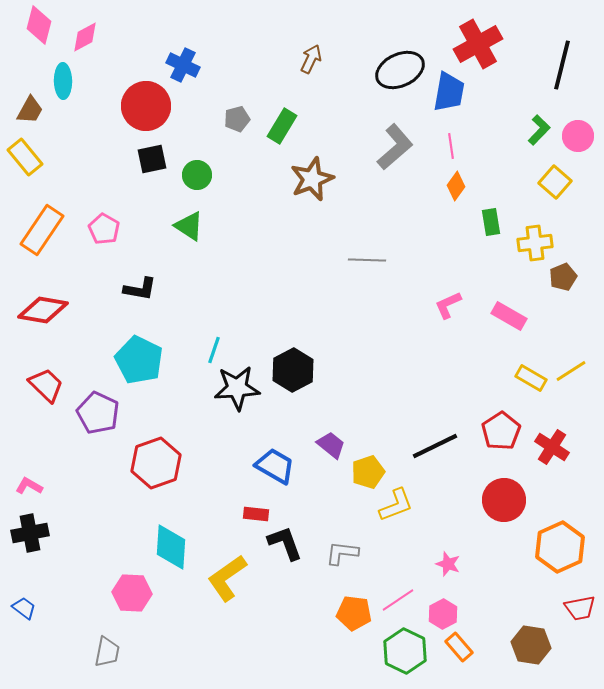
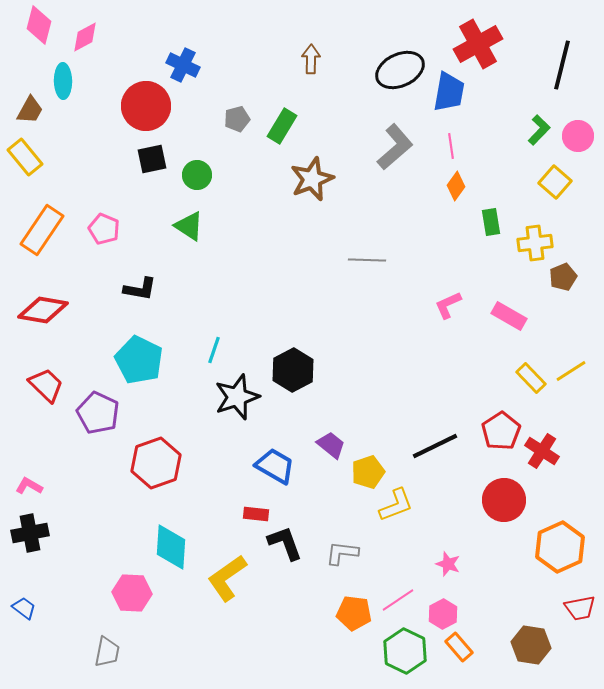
brown arrow at (311, 59): rotated 24 degrees counterclockwise
pink pentagon at (104, 229): rotated 8 degrees counterclockwise
yellow rectangle at (531, 378): rotated 16 degrees clockwise
black star at (237, 388): moved 9 px down; rotated 15 degrees counterclockwise
red cross at (552, 447): moved 10 px left, 4 px down
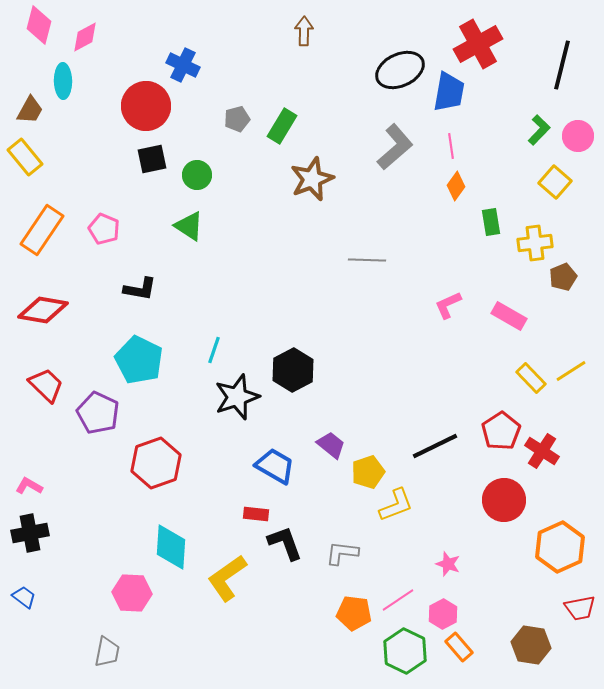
brown arrow at (311, 59): moved 7 px left, 28 px up
blue trapezoid at (24, 608): moved 11 px up
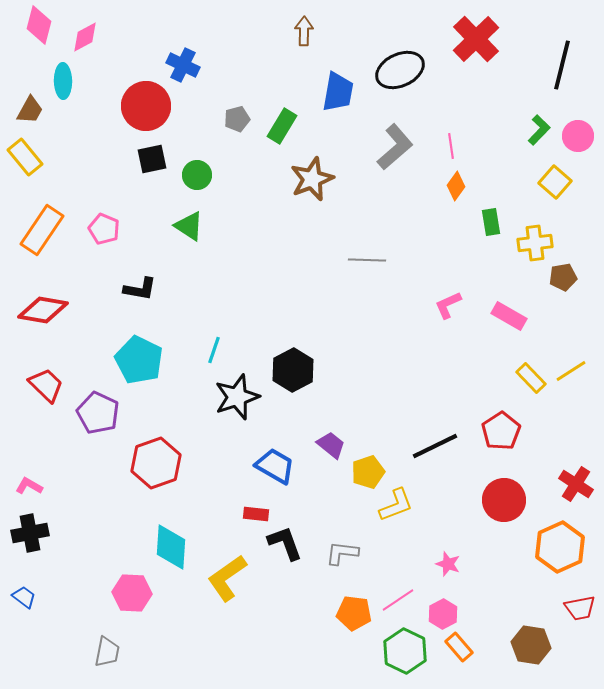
red cross at (478, 44): moved 2 px left, 5 px up; rotated 15 degrees counterclockwise
blue trapezoid at (449, 92): moved 111 px left
brown pentagon at (563, 277): rotated 12 degrees clockwise
red cross at (542, 451): moved 34 px right, 33 px down
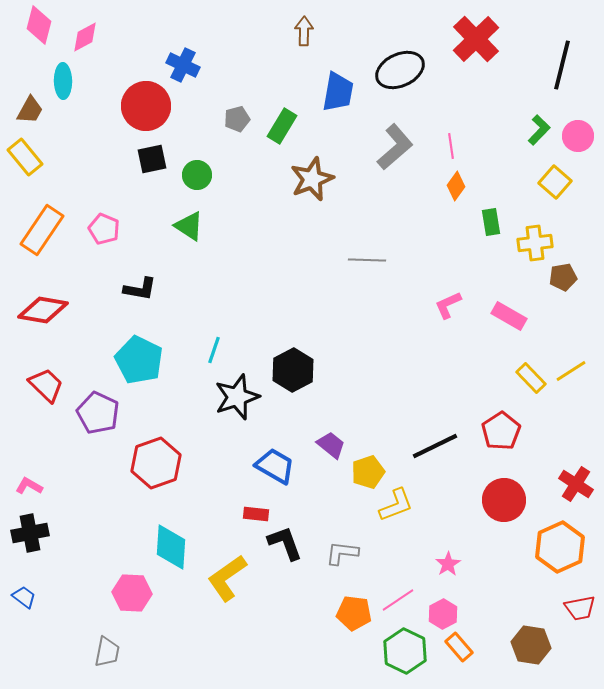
pink star at (448, 564): rotated 20 degrees clockwise
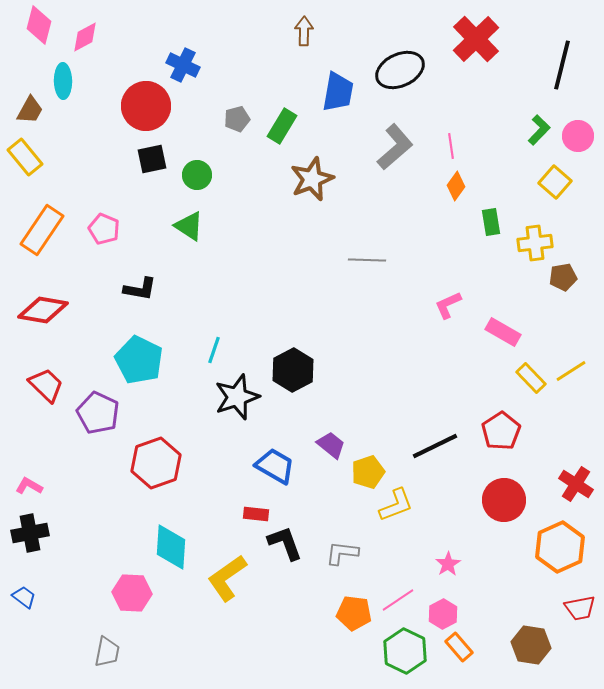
pink rectangle at (509, 316): moved 6 px left, 16 px down
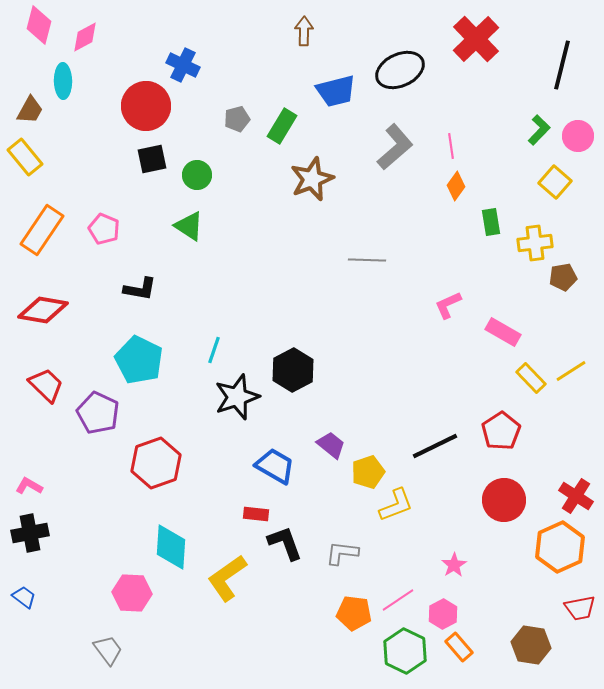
blue trapezoid at (338, 92): moved 2 px left, 1 px up; rotated 66 degrees clockwise
red cross at (576, 484): moved 12 px down
pink star at (448, 564): moved 6 px right, 1 px down
gray trapezoid at (107, 652): moved 1 px right, 2 px up; rotated 48 degrees counterclockwise
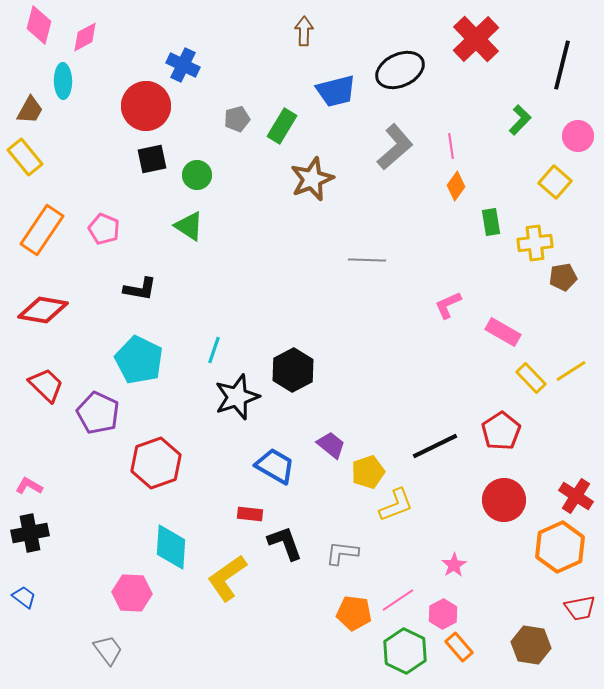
green L-shape at (539, 130): moved 19 px left, 10 px up
red rectangle at (256, 514): moved 6 px left
